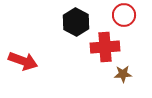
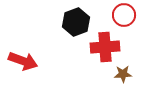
black hexagon: rotated 12 degrees clockwise
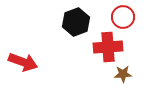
red circle: moved 1 px left, 2 px down
red cross: moved 3 px right
red arrow: moved 1 px down
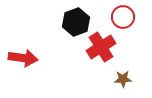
red cross: moved 7 px left; rotated 28 degrees counterclockwise
red arrow: moved 4 px up; rotated 12 degrees counterclockwise
brown star: moved 5 px down
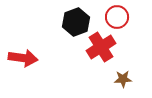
red circle: moved 6 px left
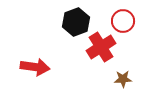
red circle: moved 6 px right, 4 px down
red arrow: moved 12 px right, 9 px down
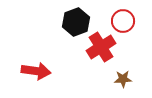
red arrow: moved 1 px right, 4 px down
